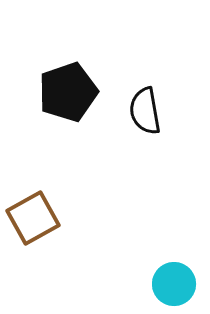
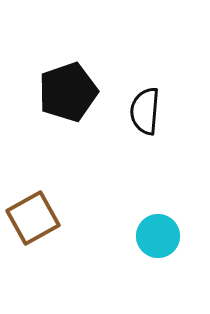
black semicircle: rotated 15 degrees clockwise
cyan circle: moved 16 px left, 48 px up
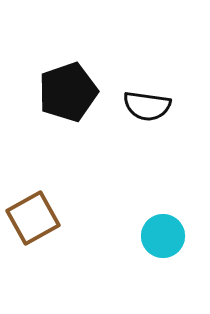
black semicircle: moved 2 px right, 5 px up; rotated 87 degrees counterclockwise
cyan circle: moved 5 px right
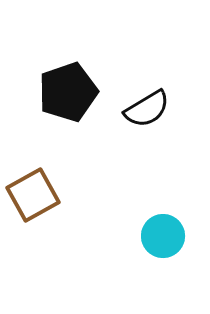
black semicircle: moved 3 px down; rotated 39 degrees counterclockwise
brown square: moved 23 px up
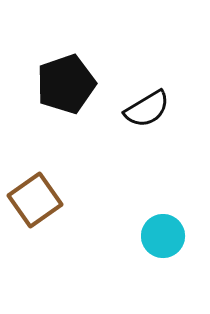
black pentagon: moved 2 px left, 8 px up
brown square: moved 2 px right, 5 px down; rotated 6 degrees counterclockwise
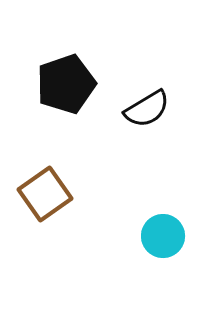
brown square: moved 10 px right, 6 px up
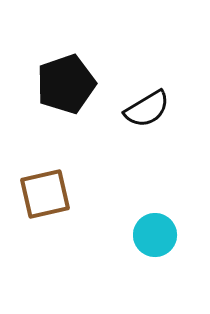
brown square: rotated 22 degrees clockwise
cyan circle: moved 8 px left, 1 px up
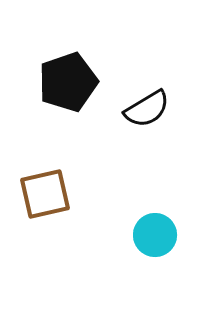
black pentagon: moved 2 px right, 2 px up
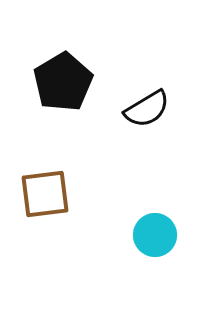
black pentagon: moved 5 px left; rotated 12 degrees counterclockwise
brown square: rotated 6 degrees clockwise
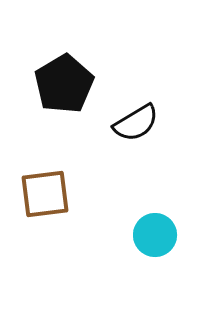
black pentagon: moved 1 px right, 2 px down
black semicircle: moved 11 px left, 14 px down
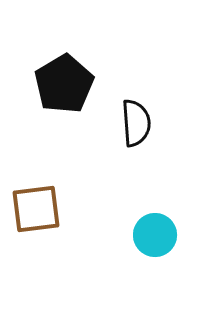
black semicircle: rotated 63 degrees counterclockwise
brown square: moved 9 px left, 15 px down
